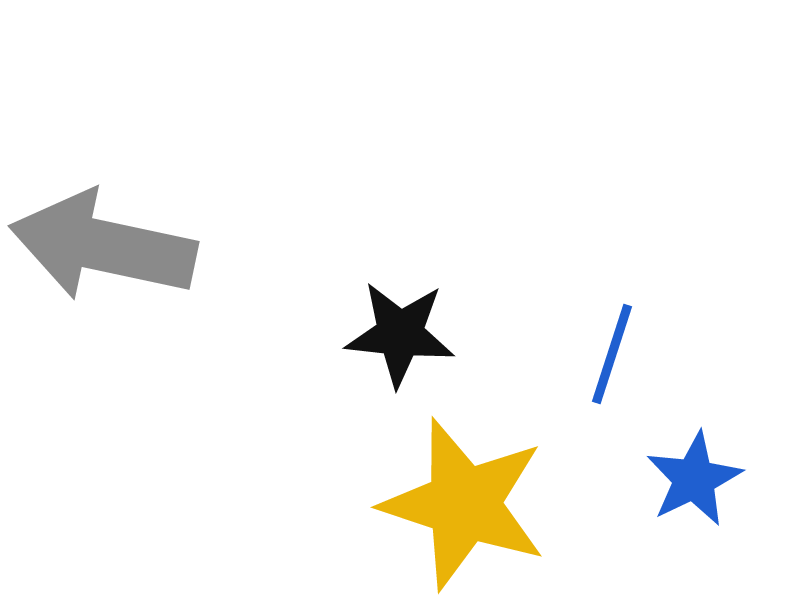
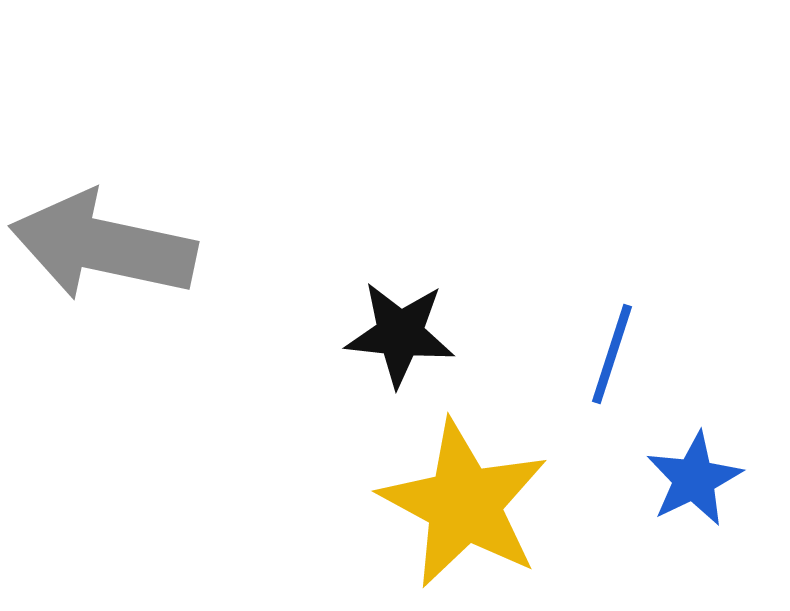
yellow star: rotated 10 degrees clockwise
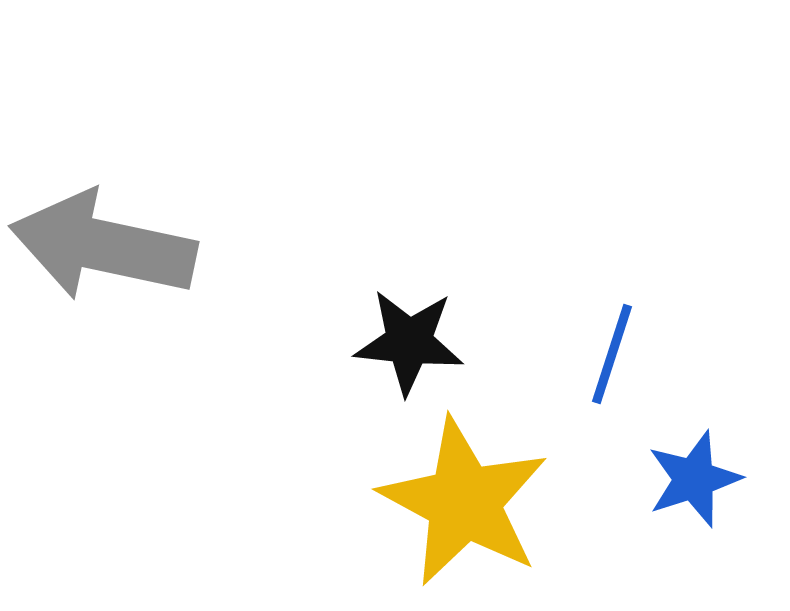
black star: moved 9 px right, 8 px down
blue star: rotated 8 degrees clockwise
yellow star: moved 2 px up
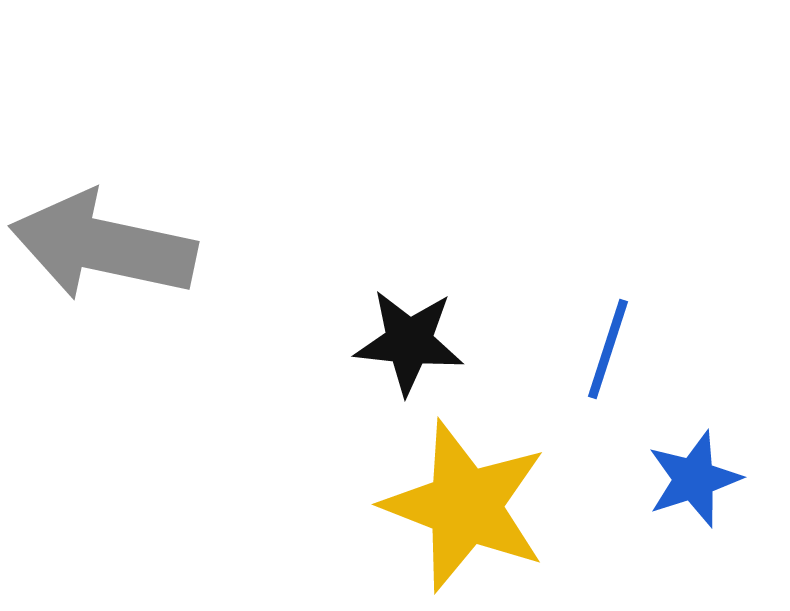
blue line: moved 4 px left, 5 px up
yellow star: moved 1 px right, 4 px down; rotated 7 degrees counterclockwise
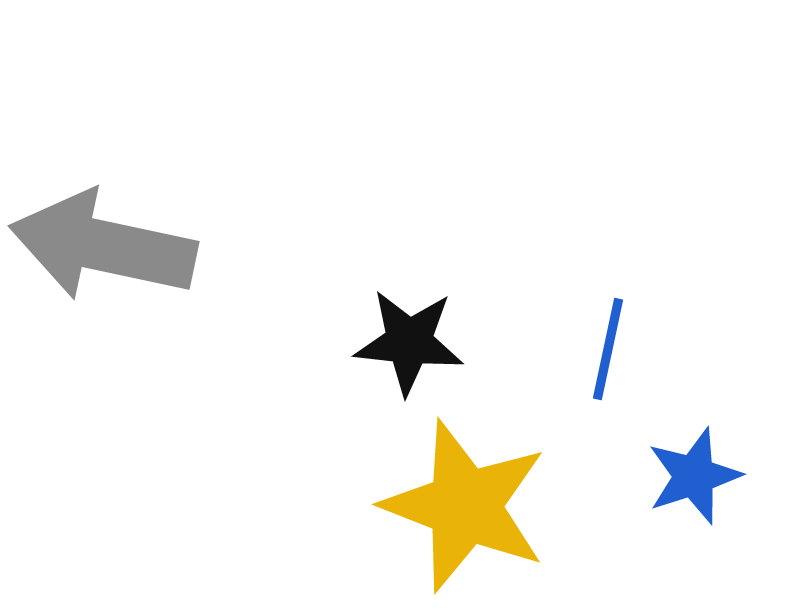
blue line: rotated 6 degrees counterclockwise
blue star: moved 3 px up
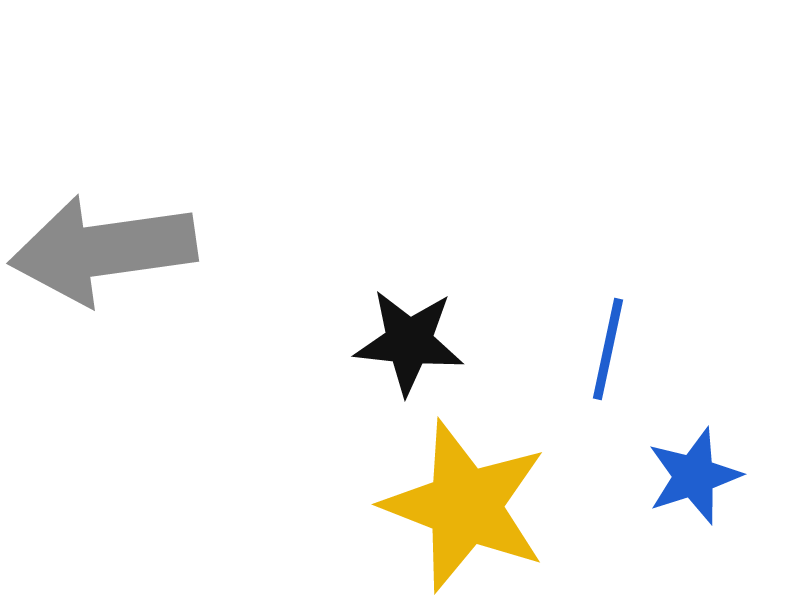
gray arrow: moved 4 px down; rotated 20 degrees counterclockwise
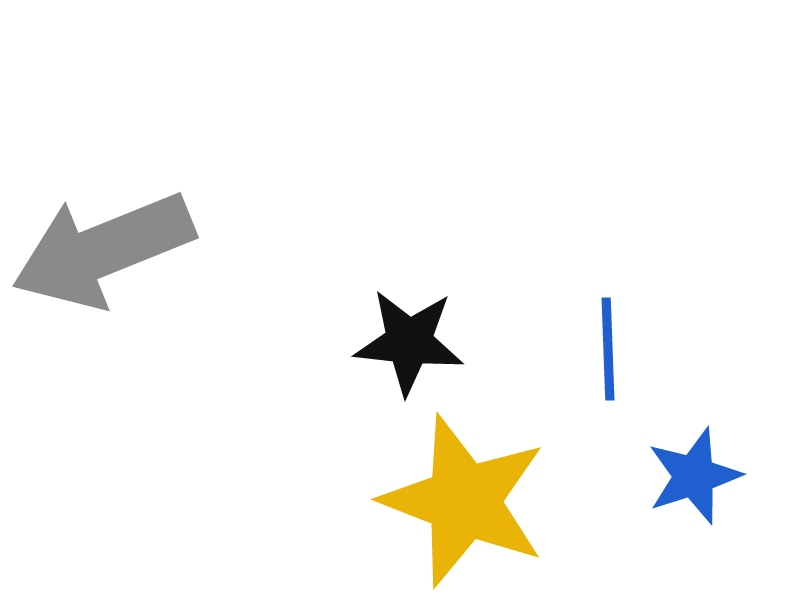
gray arrow: rotated 14 degrees counterclockwise
blue line: rotated 14 degrees counterclockwise
yellow star: moved 1 px left, 5 px up
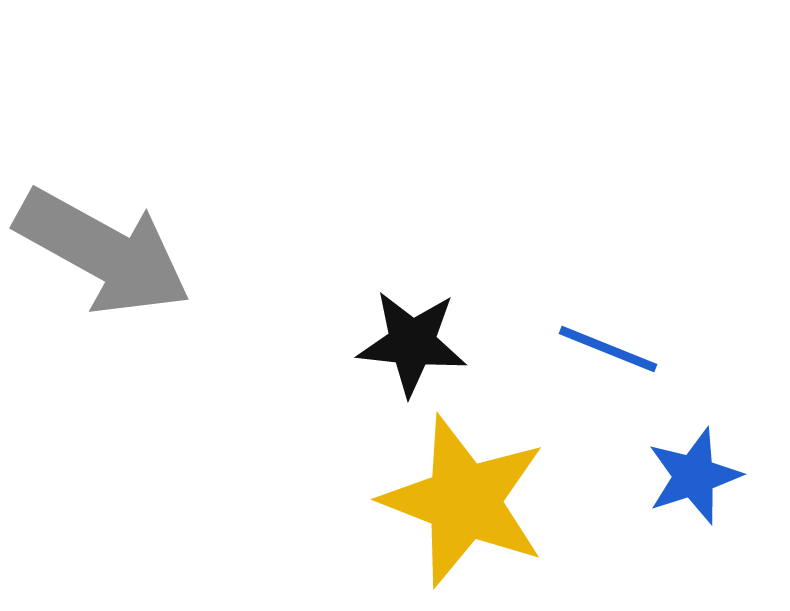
gray arrow: moved 2 px down; rotated 129 degrees counterclockwise
black star: moved 3 px right, 1 px down
blue line: rotated 66 degrees counterclockwise
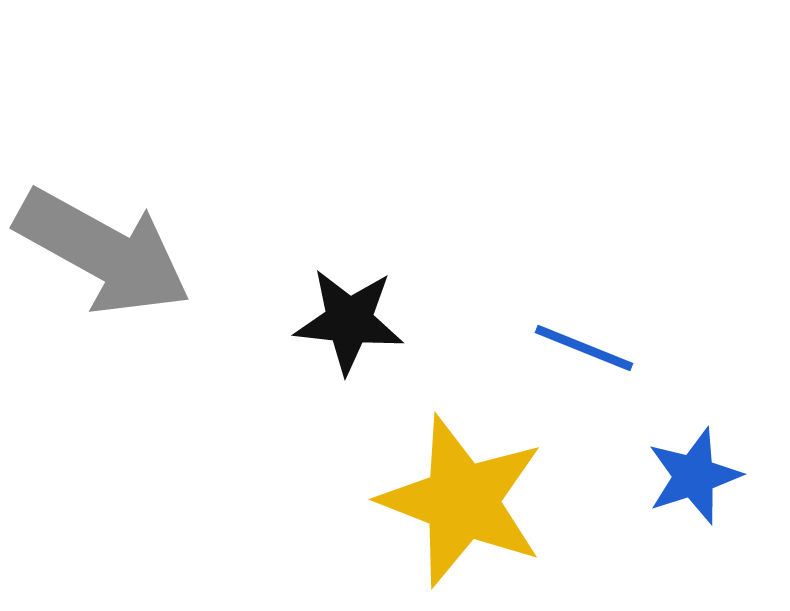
black star: moved 63 px left, 22 px up
blue line: moved 24 px left, 1 px up
yellow star: moved 2 px left
